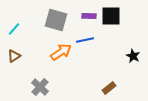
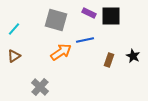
purple rectangle: moved 3 px up; rotated 24 degrees clockwise
brown rectangle: moved 28 px up; rotated 32 degrees counterclockwise
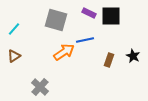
orange arrow: moved 3 px right
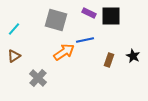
gray cross: moved 2 px left, 9 px up
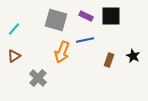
purple rectangle: moved 3 px left, 3 px down
orange arrow: moved 2 px left; rotated 145 degrees clockwise
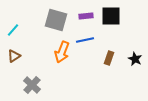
purple rectangle: rotated 32 degrees counterclockwise
cyan line: moved 1 px left, 1 px down
black star: moved 2 px right, 3 px down
brown rectangle: moved 2 px up
gray cross: moved 6 px left, 7 px down
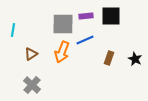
gray square: moved 7 px right, 4 px down; rotated 15 degrees counterclockwise
cyan line: rotated 32 degrees counterclockwise
blue line: rotated 12 degrees counterclockwise
brown triangle: moved 17 px right, 2 px up
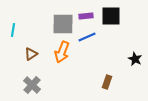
blue line: moved 2 px right, 3 px up
brown rectangle: moved 2 px left, 24 px down
